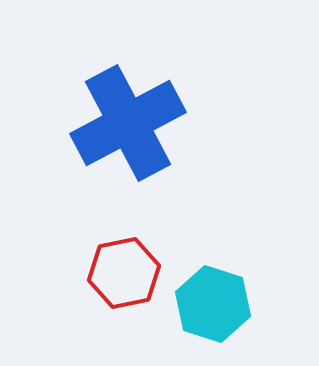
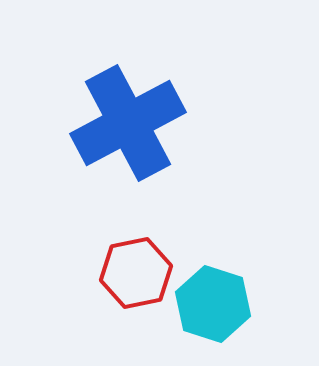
red hexagon: moved 12 px right
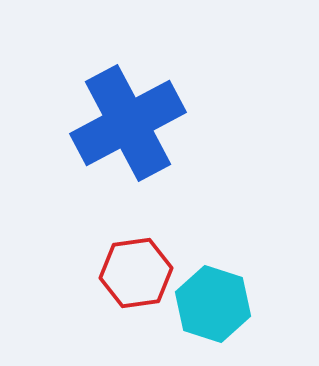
red hexagon: rotated 4 degrees clockwise
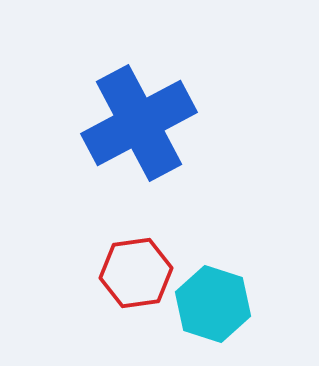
blue cross: moved 11 px right
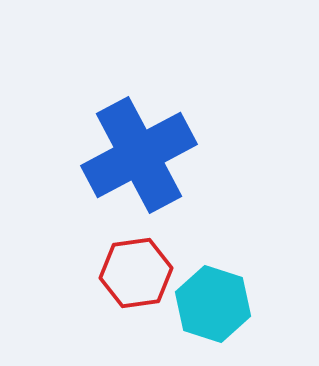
blue cross: moved 32 px down
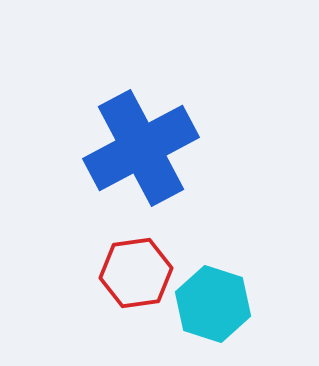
blue cross: moved 2 px right, 7 px up
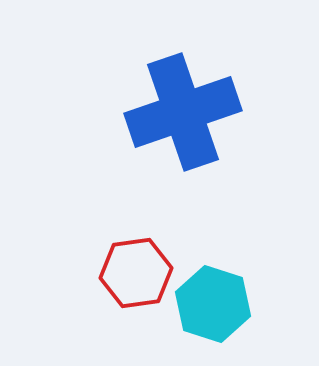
blue cross: moved 42 px right, 36 px up; rotated 9 degrees clockwise
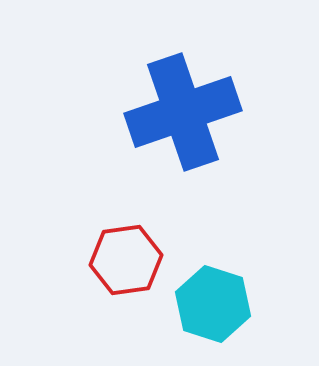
red hexagon: moved 10 px left, 13 px up
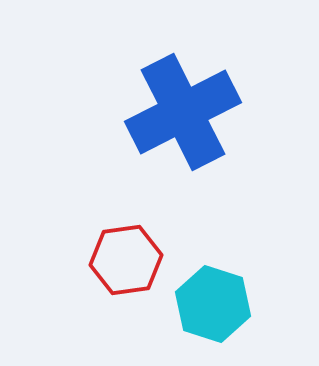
blue cross: rotated 8 degrees counterclockwise
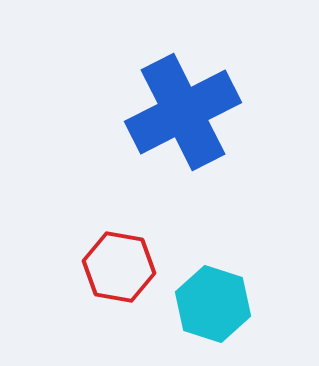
red hexagon: moved 7 px left, 7 px down; rotated 18 degrees clockwise
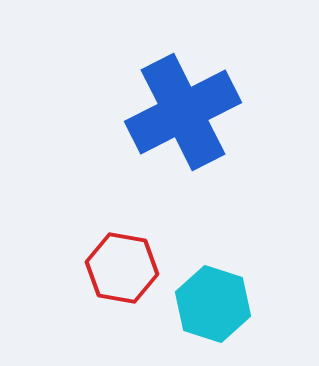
red hexagon: moved 3 px right, 1 px down
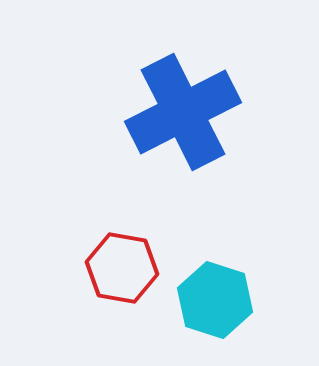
cyan hexagon: moved 2 px right, 4 px up
